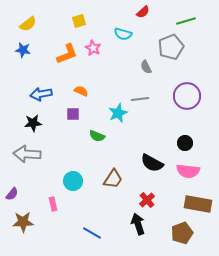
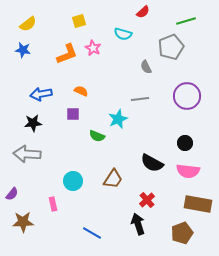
cyan star: moved 6 px down
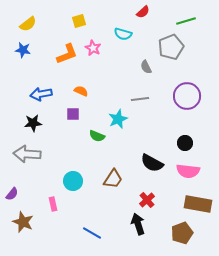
brown star: rotated 25 degrees clockwise
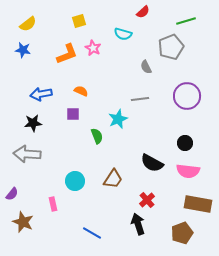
green semicircle: rotated 133 degrees counterclockwise
cyan circle: moved 2 px right
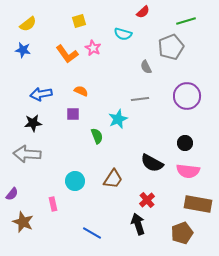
orange L-shape: rotated 75 degrees clockwise
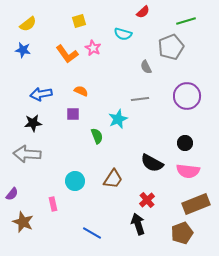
brown rectangle: moved 2 px left; rotated 32 degrees counterclockwise
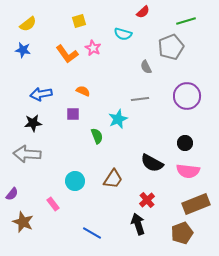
orange semicircle: moved 2 px right
pink rectangle: rotated 24 degrees counterclockwise
